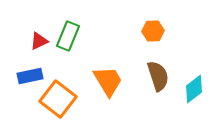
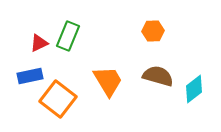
red triangle: moved 2 px down
brown semicircle: rotated 56 degrees counterclockwise
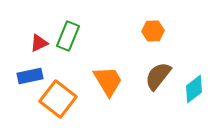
brown semicircle: rotated 68 degrees counterclockwise
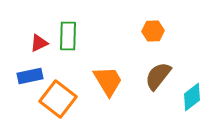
green rectangle: rotated 20 degrees counterclockwise
cyan diamond: moved 2 px left, 8 px down
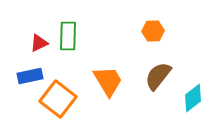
cyan diamond: moved 1 px right, 1 px down
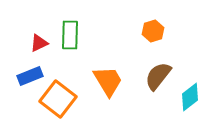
orange hexagon: rotated 15 degrees counterclockwise
green rectangle: moved 2 px right, 1 px up
blue rectangle: rotated 10 degrees counterclockwise
cyan diamond: moved 3 px left, 1 px up
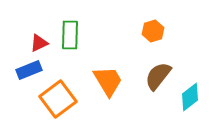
blue rectangle: moved 1 px left, 6 px up
orange square: rotated 15 degrees clockwise
